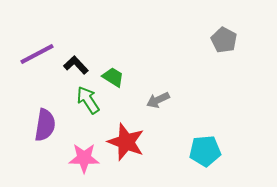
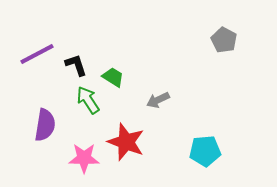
black L-shape: rotated 25 degrees clockwise
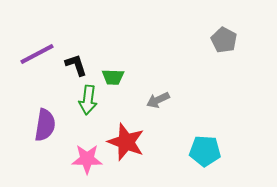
green trapezoid: rotated 150 degrees clockwise
green arrow: rotated 140 degrees counterclockwise
cyan pentagon: rotated 8 degrees clockwise
pink star: moved 3 px right, 1 px down
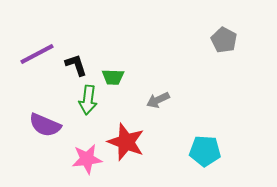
purple semicircle: rotated 104 degrees clockwise
pink star: rotated 8 degrees counterclockwise
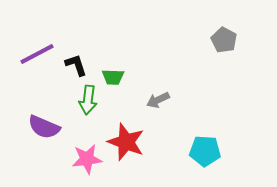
purple semicircle: moved 1 px left, 2 px down
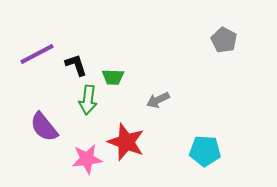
purple semicircle: rotated 28 degrees clockwise
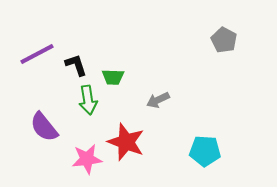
green arrow: rotated 16 degrees counterclockwise
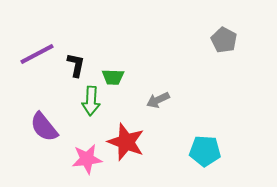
black L-shape: rotated 30 degrees clockwise
green arrow: moved 3 px right, 1 px down; rotated 12 degrees clockwise
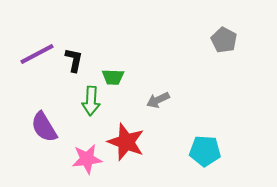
black L-shape: moved 2 px left, 5 px up
purple semicircle: rotated 8 degrees clockwise
